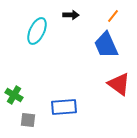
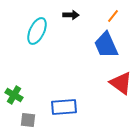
red triangle: moved 2 px right, 1 px up
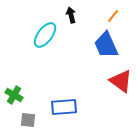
black arrow: rotated 105 degrees counterclockwise
cyan ellipse: moved 8 px right, 4 px down; rotated 12 degrees clockwise
red triangle: moved 2 px up
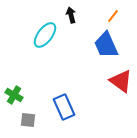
blue rectangle: rotated 70 degrees clockwise
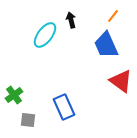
black arrow: moved 5 px down
green cross: rotated 24 degrees clockwise
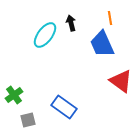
orange line: moved 3 px left, 2 px down; rotated 48 degrees counterclockwise
black arrow: moved 3 px down
blue trapezoid: moved 4 px left, 1 px up
blue rectangle: rotated 30 degrees counterclockwise
gray square: rotated 21 degrees counterclockwise
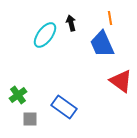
green cross: moved 4 px right
gray square: moved 2 px right, 1 px up; rotated 14 degrees clockwise
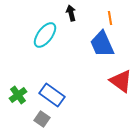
black arrow: moved 10 px up
blue rectangle: moved 12 px left, 12 px up
gray square: moved 12 px right; rotated 35 degrees clockwise
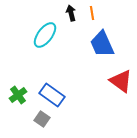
orange line: moved 18 px left, 5 px up
